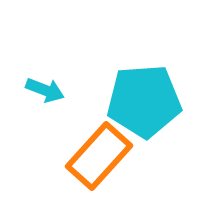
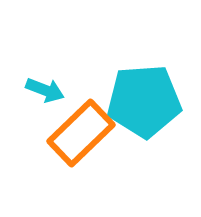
orange rectangle: moved 18 px left, 23 px up; rotated 4 degrees clockwise
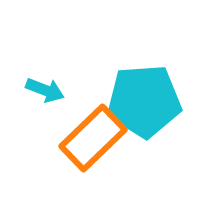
orange rectangle: moved 12 px right, 5 px down
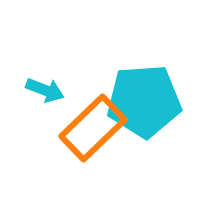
orange rectangle: moved 10 px up
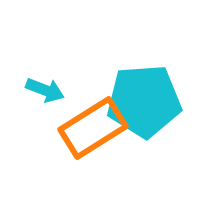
orange rectangle: rotated 12 degrees clockwise
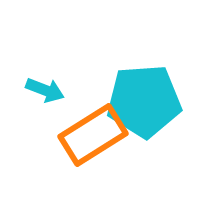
orange rectangle: moved 7 px down
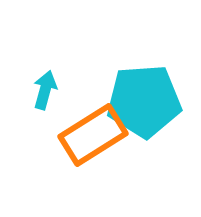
cyan arrow: rotated 96 degrees counterclockwise
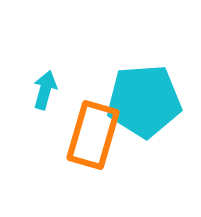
orange rectangle: rotated 42 degrees counterclockwise
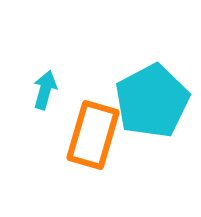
cyan pentagon: moved 8 px right; rotated 24 degrees counterclockwise
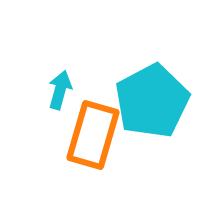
cyan arrow: moved 15 px right
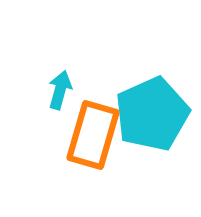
cyan pentagon: moved 13 px down; rotated 4 degrees clockwise
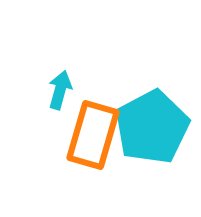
cyan pentagon: moved 13 px down; rotated 4 degrees counterclockwise
